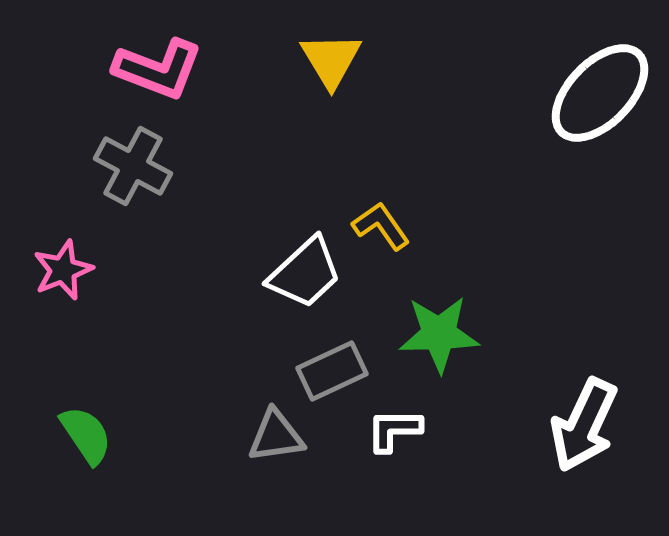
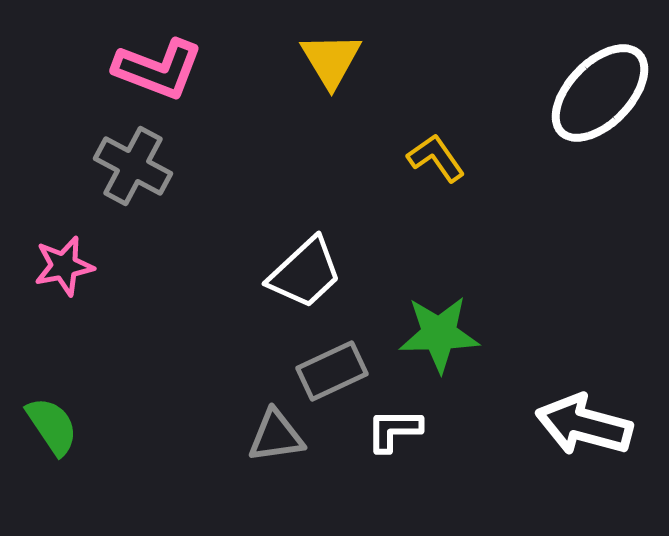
yellow L-shape: moved 55 px right, 68 px up
pink star: moved 1 px right, 4 px up; rotated 10 degrees clockwise
white arrow: rotated 80 degrees clockwise
green semicircle: moved 34 px left, 9 px up
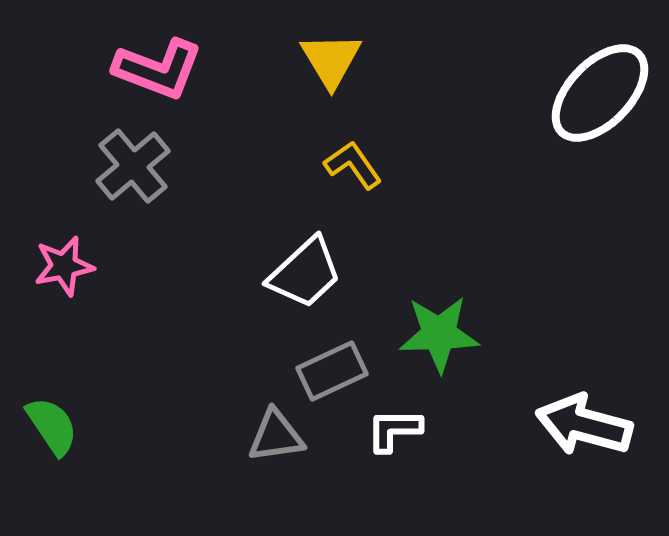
yellow L-shape: moved 83 px left, 7 px down
gray cross: rotated 22 degrees clockwise
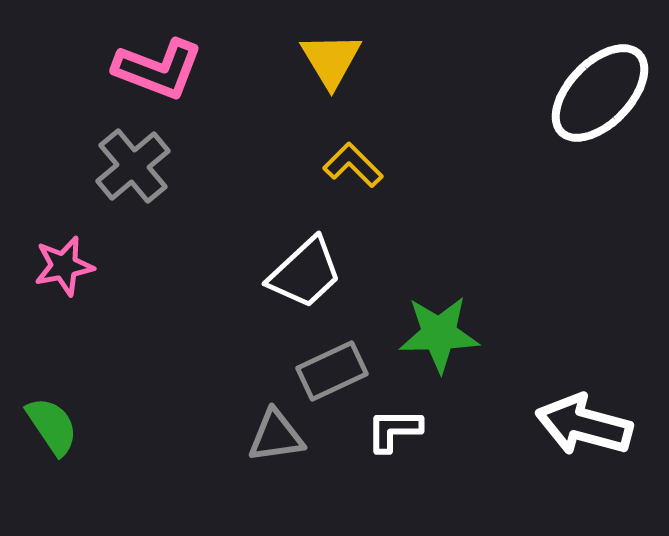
yellow L-shape: rotated 10 degrees counterclockwise
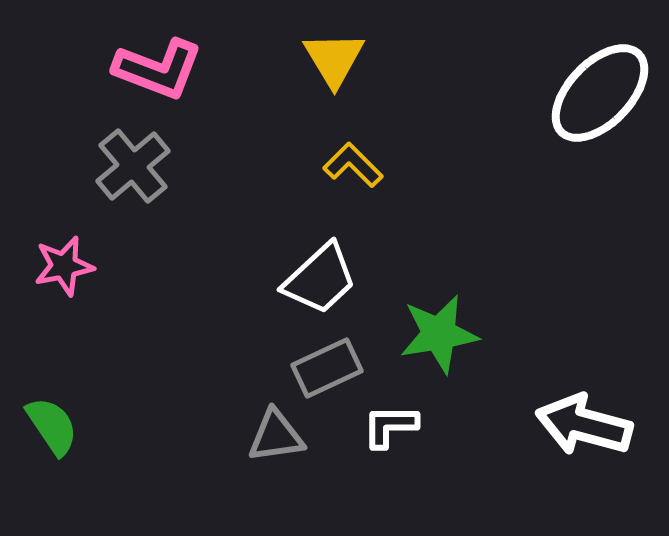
yellow triangle: moved 3 px right, 1 px up
white trapezoid: moved 15 px right, 6 px down
green star: rotated 8 degrees counterclockwise
gray rectangle: moved 5 px left, 3 px up
white L-shape: moved 4 px left, 4 px up
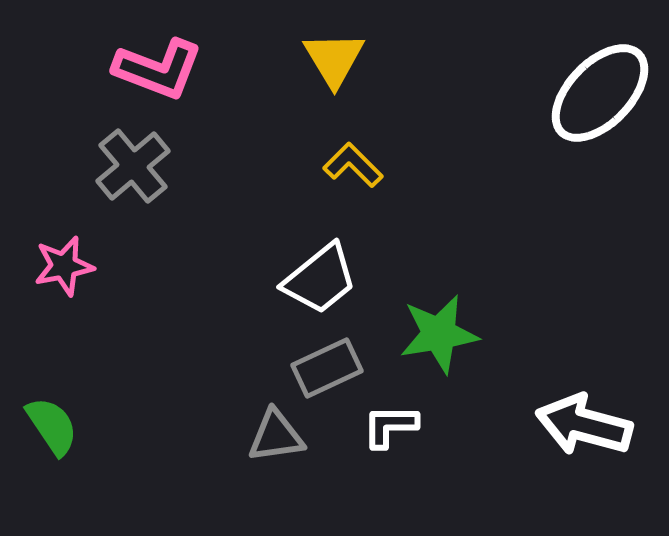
white trapezoid: rotated 4 degrees clockwise
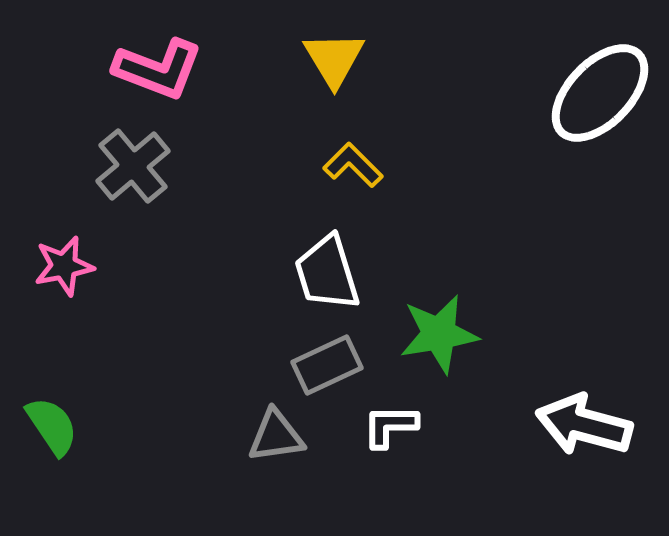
white trapezoid: moved 7 px right, 6 px up; rotated 112 degrees clockwise
gray rectangle: moved 3 px up
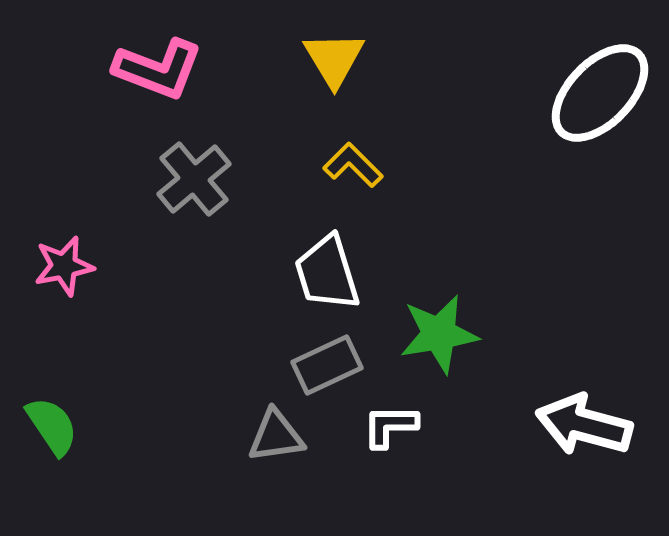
gray cross: moved 61 px right, 13 px down
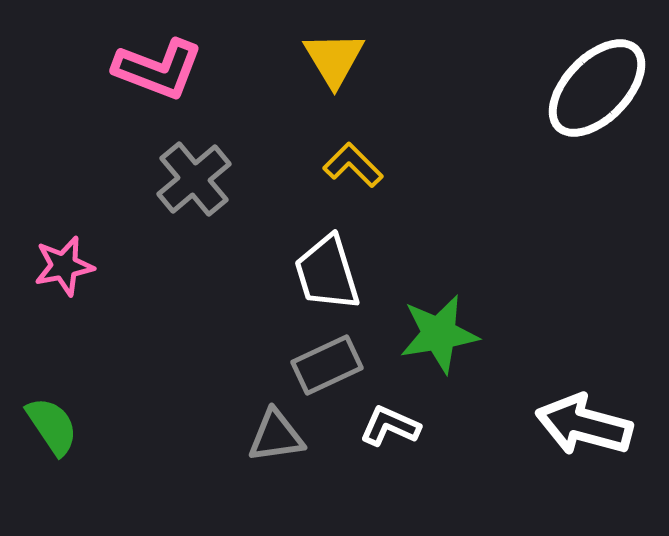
white ellipse: moved 3 px left, 5 px up
white L-shape: rotated 24 degrees clockwise
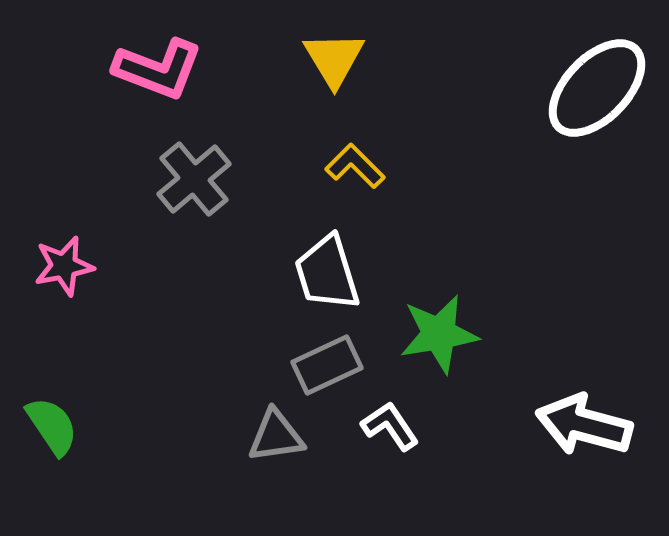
yellow L-shape: moved 2 px right, 1 px down
white L-shape: rotated 32 degrees clockwise
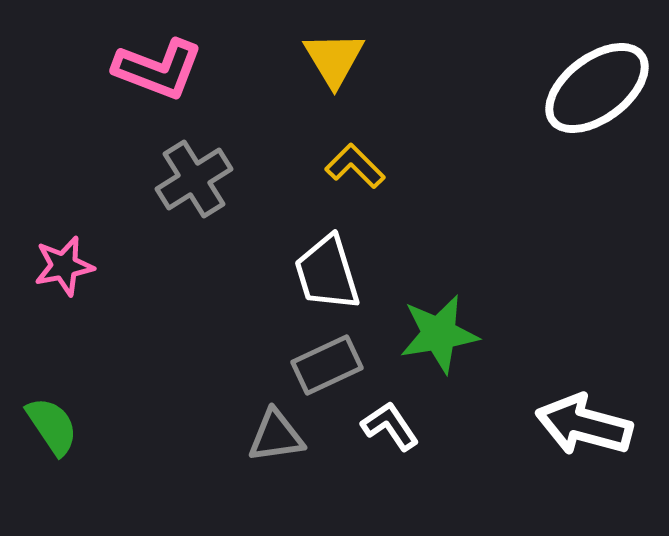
white ellipse: rotated 9 degrees clockwise
gray cross: rotated 8 degrees clockwise
